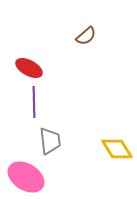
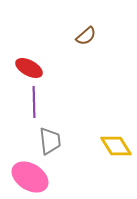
yellow diamond: moved 1 px left, 3 px up
pink ellipse: moved 4 px right
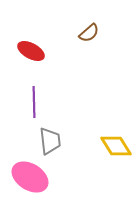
brown semicircle: moved 3 px right, 3 px up
red ellipse: moved 2 px right, 17 px up
